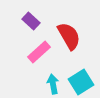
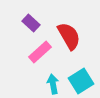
purple rectangle: moved 2 px down
pink rectangle: moved 1 px right
cyan square: moved 1 px up
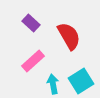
pink rectangle: moved 7 px left, 9 px down
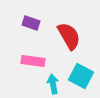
purple rectangle: rotated 24 degrees counterclockwise
pink rectangle: rotated 50 degrees clockwise
cyan square: moved 5 px up; rotated 30 degrees counterclockwise
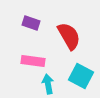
cyan arrow: moved 5 px left
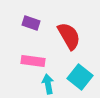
cyan square: moved 1 px left, 1 px down; rotated 10 degrees clockwise
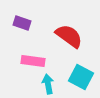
purple rectangle: moved 9 px left
red semicircle: rotated 24 degrees counterclockwise
cyan square: moved 1 px right; rotated 10 degrees counterclockwise
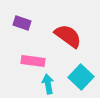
red semicircle: moved 1 px left
cyan square: rotated 15 degrees clockwise
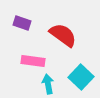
red semicircle: moved 5 px left, 1 px up
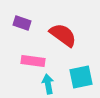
cyan square: rotated 35 degrees clockwise
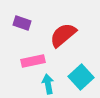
red semicircle: rotated 76 degrees counterclockwise
pink rectangle: rotated 20 degrees counterclockwise
cyan square: rotated 30 degrees counterclockwise
